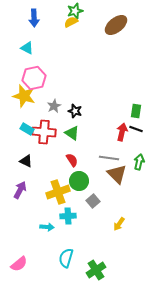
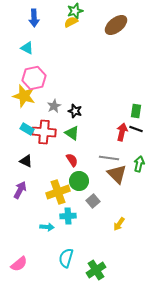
green arrow: moved 2 px down
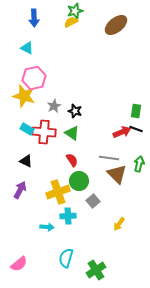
red arrow: rotated 54 degrees clockwise
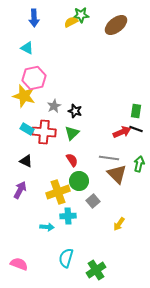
green star: moved 6 px right, 4 px down; rotated 14 degrees clockwise
green triangle: rotated 42 degrees clockwise
pink semicircle: rotated 120 degrees counterclockwise
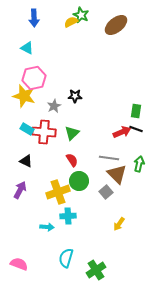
green star: rotated 28 degrees clockwise
black star: moved 15 px up; rotated 16 degrees counterclockwise
gray square: moved 13 px right, 9 px up
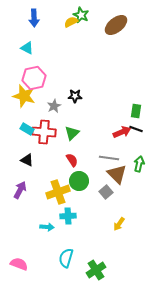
black triangle: moved 1 px right, 1 px up
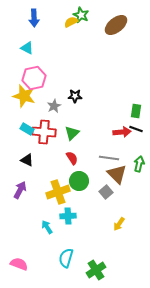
red arrow: rotated 18 degrees clockwise
red semicircle: moved 2 px up
cyan arrow: rotated 128 degrees counterclockwise
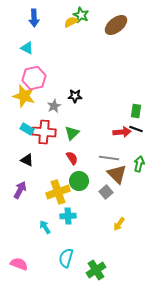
cyan arrow: moved 2 px left
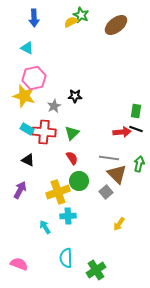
black triangle: moved 1 px right
cyan semicircle: rotated 18 degrees counterclockwise
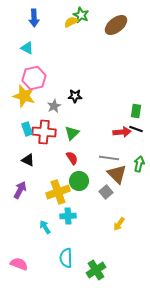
cyan rectangle: rotated 40 degrees clockwise
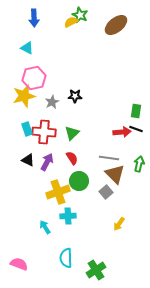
green star: moved 1 px left
yellow star: rotated 30 degrees counterclockwise
gray star: moved 2 px left, 4 px up
brown triangle: moved 2 px left
purple arrow: moved 27 px right, 28 px up
